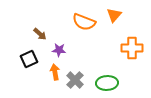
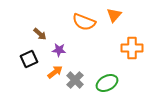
orange arrow: rotated 63 degrees clockwise
green ellipse: rotated 25 degrees counterclockwise
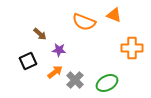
orange triangle: rotated 49 degrees counterclockwise
black square: moved 1 px left, 2 px down
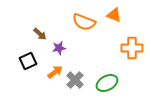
purple star: moved 2 px up; rotated 16 degrees counterclockwise
